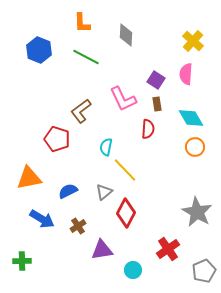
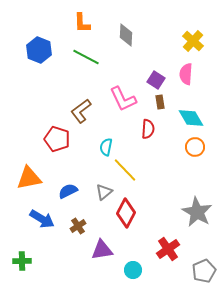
brown rectangle: moved 3 px right, 2 px up
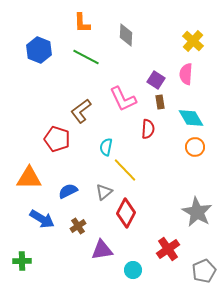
orange triangle: rotated 12 degrees clockwise
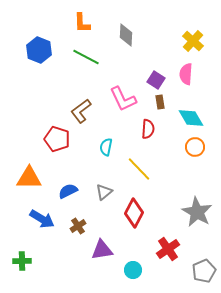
yellow line: moved 14 px right, 1 px up
red diamond: moved 8 px right
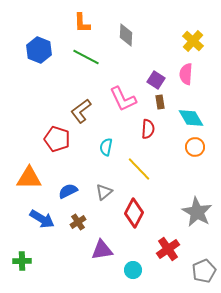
brown cross: moved 4 px up
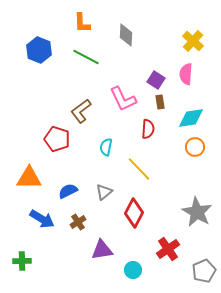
cyan diamond: rotated 68 degrees counterclockwise
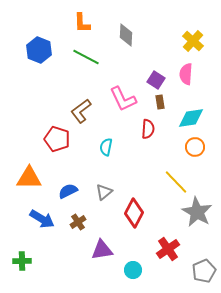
yellow line: moved 37 px right, 13 px down
